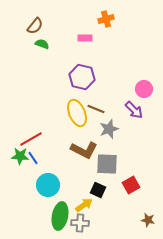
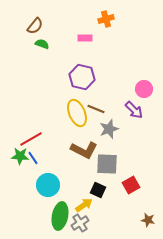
gray cross: rotated 36 degrees counterclockwise
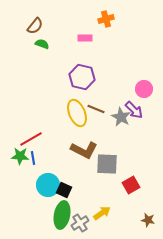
gray star: moved 12 px right, 12 px up; rotated 24 degrees counterclockwise
blue line: rotated 24 degrees clockwise
black square: moved 34 px left
yellow arrow: moved 18 px right, 8 px down
green ellipse: moved 2 px right, 1 px up
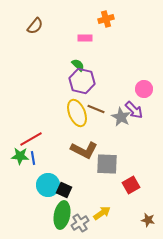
green semicircle: moved 36 px right, 21 px down; rotated 24 degrees clockwise
purple hexagon: moved 4 px down
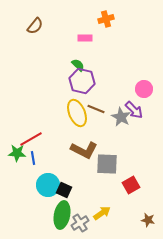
green star: moved 3 px left, 3 px up
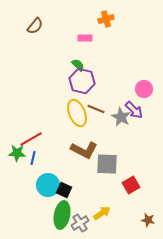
blue line: rotated 24 degrees clockwise
